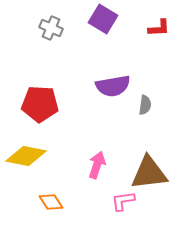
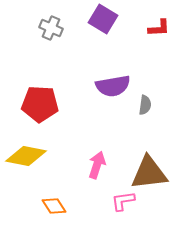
orange diamond: moved 3 px right, 4 px down
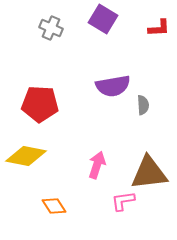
gray semicircle: moved 2 px left; rotated 12 degrees counterclockwise
